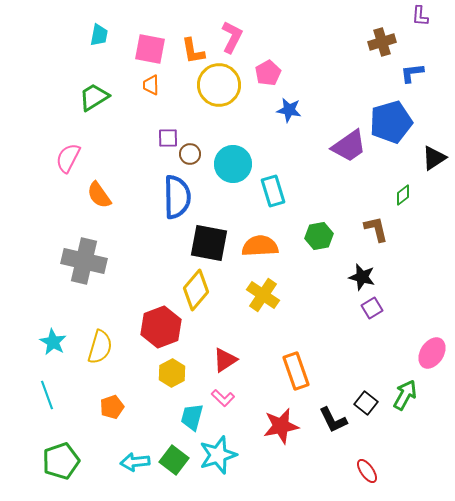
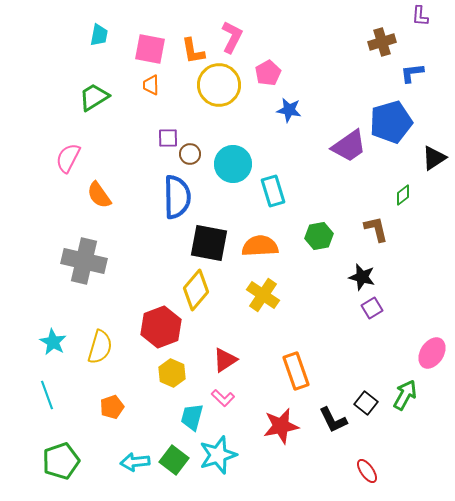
yellow hexagon at (172, 373): rotated 8 degrees counterclockwise
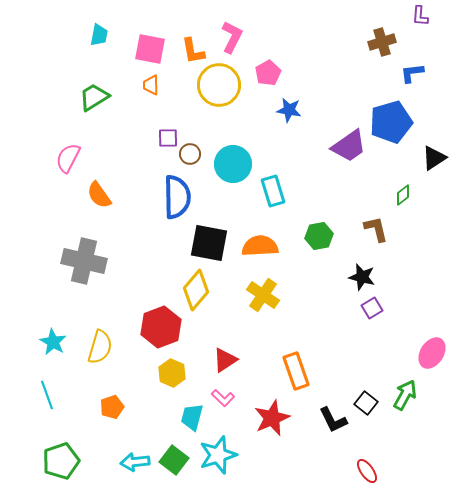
red star at (281, 426): moved 9 px left, 8 px up; rotated 12 degrees counterclockwise
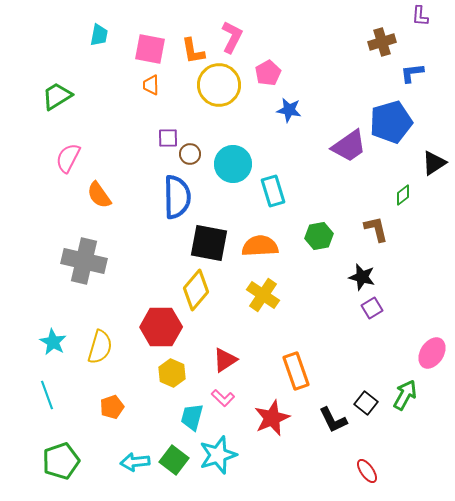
green trapezoid at (94, 97): moved 37 px left, 1 px up
black triangle at (434, 158): moved 5 px down
red hexagon at (161, 327): rotated 21 degrees clockwise
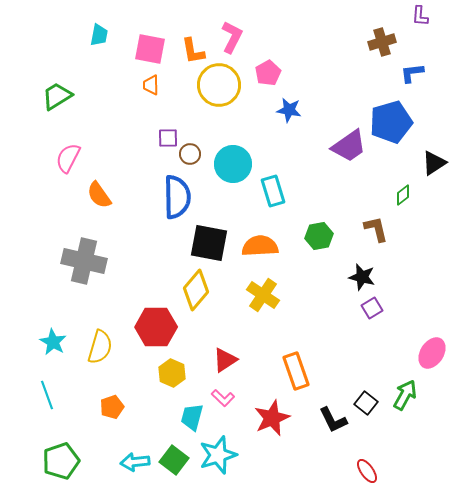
red hexagon at (161, 327): moved 5 px left
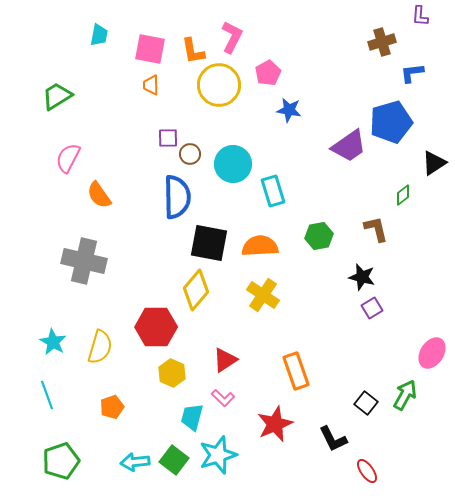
red star at (272, 418): moved 3 px right, 6 px down
black L-shape at (333, 420): moved 19 px down
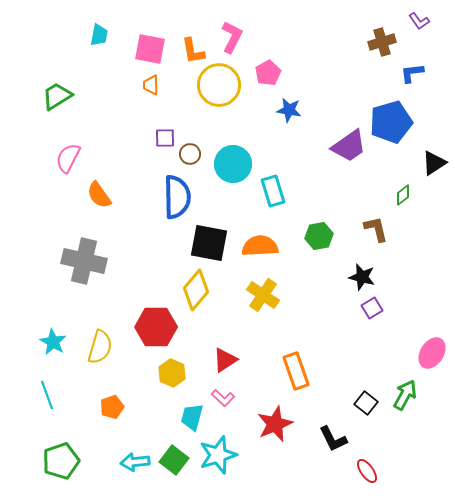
purple L-shape at (420, 16): moved 1 px left, 5 px down; rotated 40 degrees counterclockwise
purple square at (168, 138): moved 3 px left
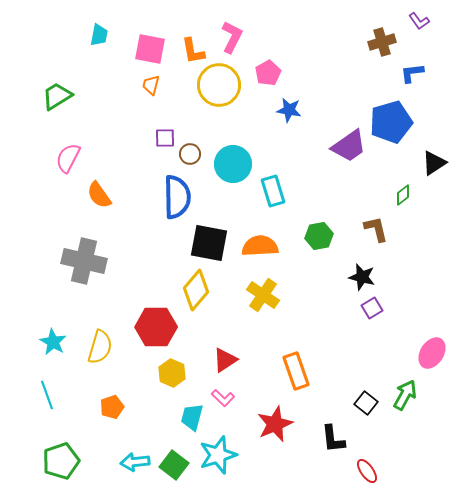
orange trapezoid at (151, 85): rotated 15 degrees clockwise
black L-shape at (333, 439): rotated 20 degrees clockwise
green square at (174, 460): moved 5 px down
